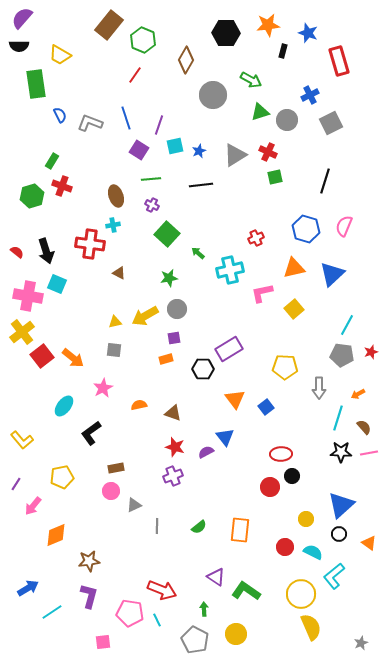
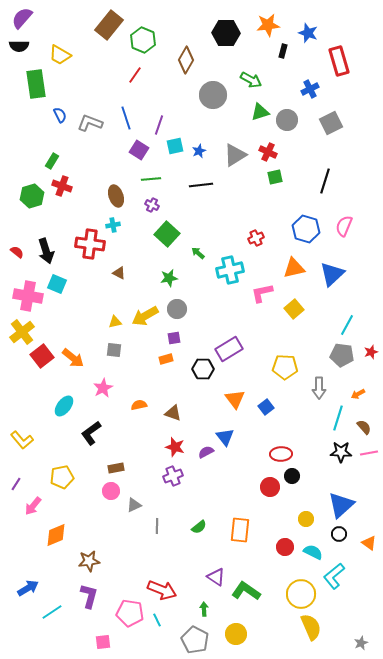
blue cross at (310, 95): moved 6 px up
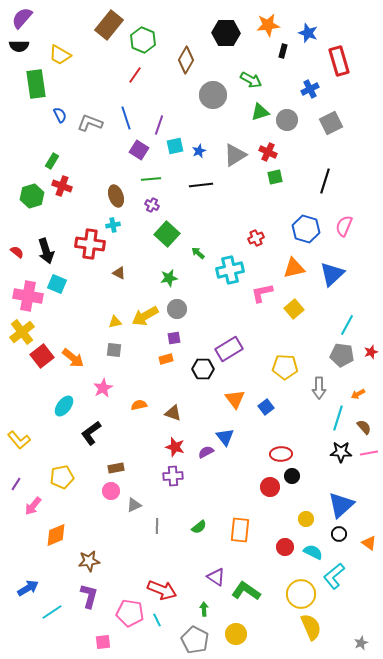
yellow L-shape at (22, 440): moved 3 px left
purple cross at (173, 476): rotated 18 degrees clockwise
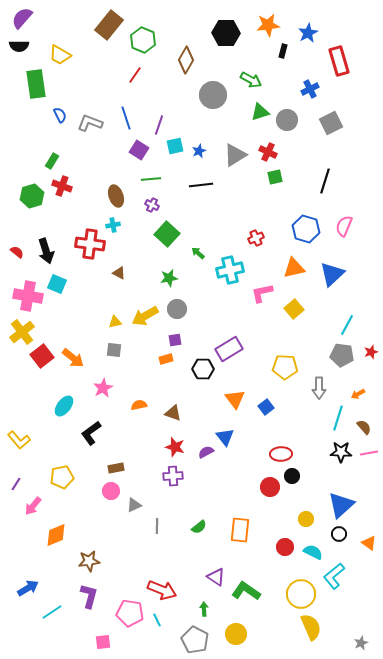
blue star at (308, 33): rotated 24 degrees clockwise
purple square at (174, 338): moved 1 px right, 2 px down
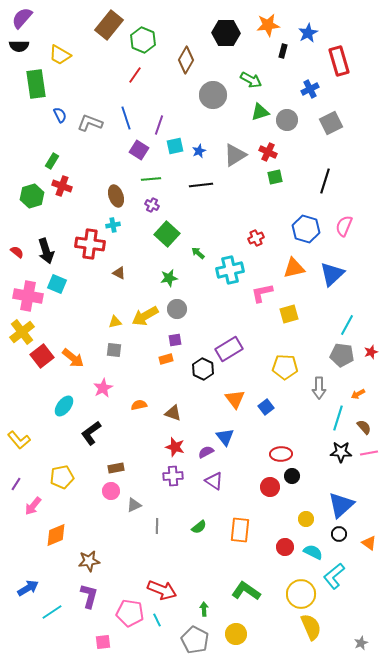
yellow square at (294, 309): moved 5 px left, 5 px down; rotated 24 degrees clockwise
black hexagon at (203, 369): rotated 25 degrees clockwise
purple triangle at (216, 577): moved 2 px left, 96 px up
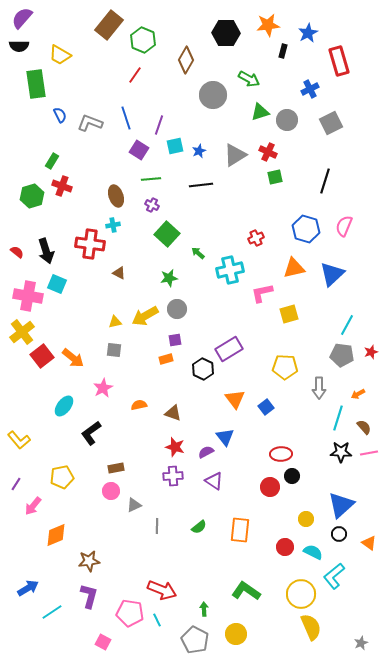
green arrow at (251, 80): moved 2 px left, 1 px up
pink square at (103, 642): rotated 35 degrees clockwise
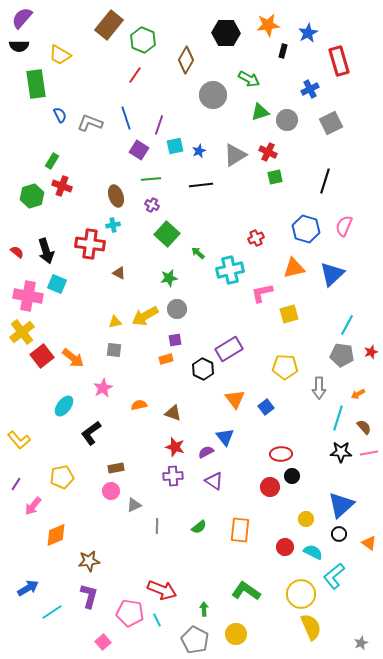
pink square at (103, 642): rotated 21 degrees clockwise
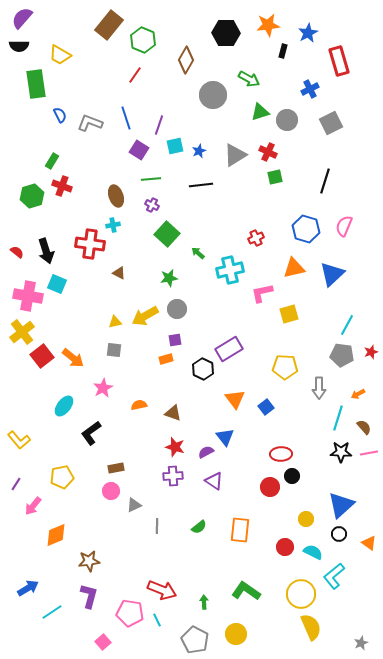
green arrow at (204, 609): moved 7 px up
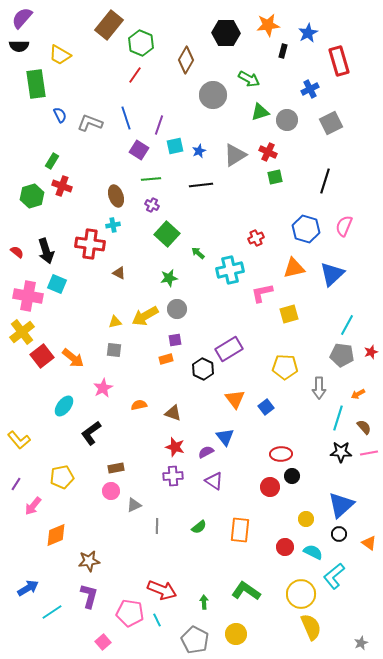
green hexagon at (143, 40): moved 2 px left, 3 px down
